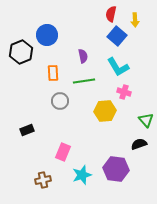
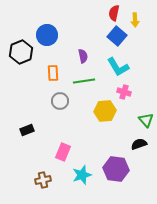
red semicircle: moved 3 px right, 1 px up
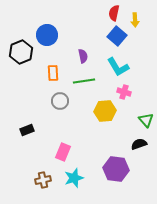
cyan star: moved 8 px left, 3 px down
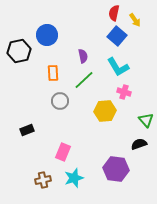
yellow arrow: rotated 32 degrees counterclockwise
black hexagon: moved 2 px left, 1 px up; rotated 10 degrees clockwise
green line: moved 1 px up; rotated 35 degrees counterclockwise
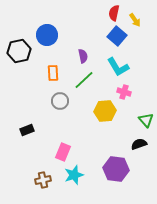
cyan star: moved 3 px up
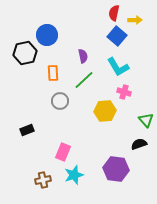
yellow arrow: rotated 56 degrees counterclockwise
black hexagon: moved 6 px right, 2 px down
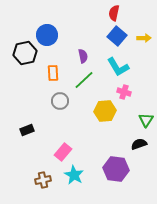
yellow arrow: moved 9 px right, 18 px down
green triangle: rotated 14 degrees clockwise
pink rectangle: rotated 18 degrees clockwise
cyan star: rotated 24 degrees counterclockwise
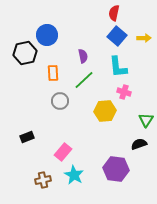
cyan L-shape: rotated 25 degrees clockwise
black rectangle: moved 7 px down
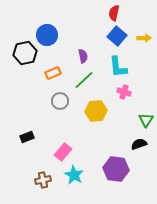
orange rectangle: rotated 70 degrees clockwise
yellow hexagon: moved 9 px left
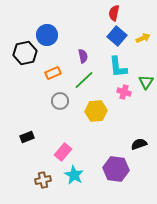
yellow arrow: moved 1 px left; rotated 24 degrees counterclockwise
green triangle: moved 38 px up
